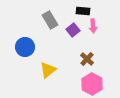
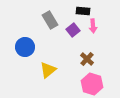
pink hexagon: rotated 10 degrees counterclockwise
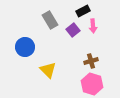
black rectangle: rotated 32 degrees counterclockwise
brown cross: moved 4 px right, 2 px down; rotated 32 degrees clockwise
yellow triangle: rotated 36 degrees counterclockwise
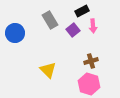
black rectangle: moved 1 px left
blue circle: moved 10 px left, 14 px up
pink hexagon: moved 3 px left
